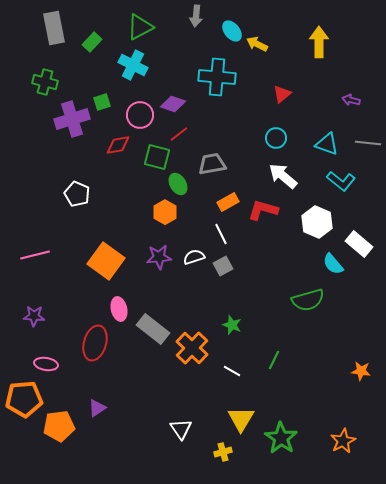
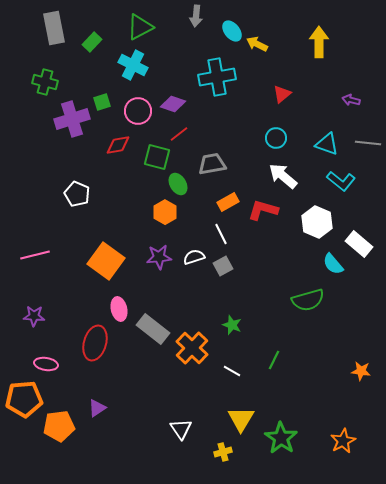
cyan cross at (217, 77): rotated 15 degrees counterclockwise
pink circle at (140, 115): moved 2 px left, 4 px up
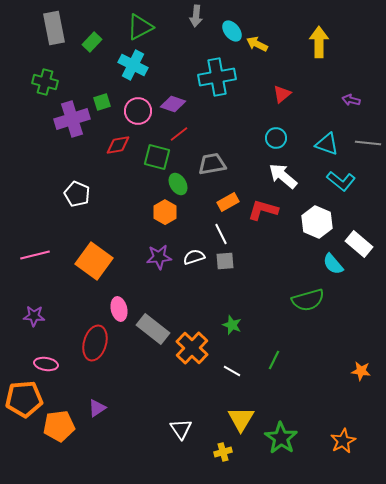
orange square at (106, 261): moved 12 px left
gray square at (223, 266): moved 2 px right, 5 px up; rotated 24 degrees clockwise
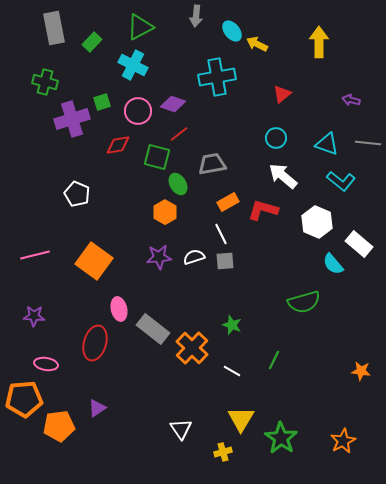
green semicircle at (308, 300): moved 4 px left, 2 px down
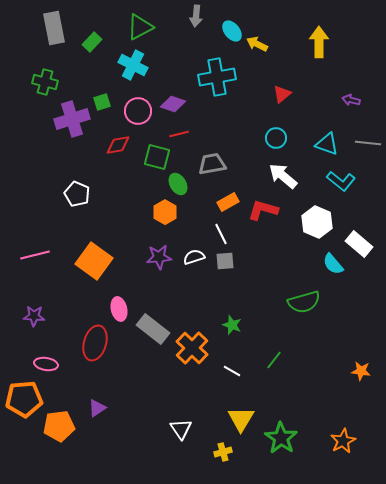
red line at (179, 134): rotated 24 degrees clockwise
green line at (274, 360): rotated 12 degrees clockwise
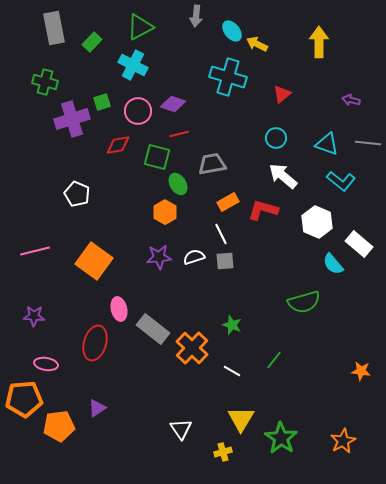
cyan cross at (217, 77): moved 11 px right; rotated 27 degrees clockwise
pink line at (35, 255): moved 4 px up
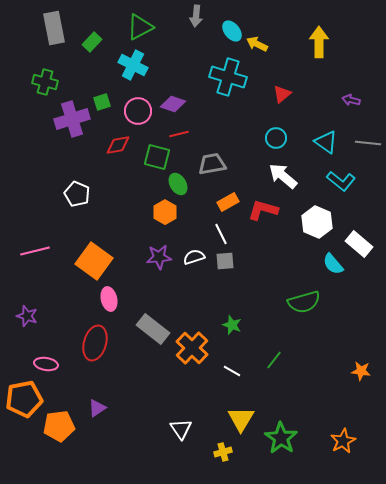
cyan triangle at (327, 144): moved 1 px left, 2 px up; rotated 15 degrees clockwise
pink ellipse at (119, 309): moved 10 px left, 10 px up
purple star at (34, 316): moved 7 px left; rotated 15 degrees clockwise
orange pentagon at (24, 399): rotated 6 degrees counterclockwise
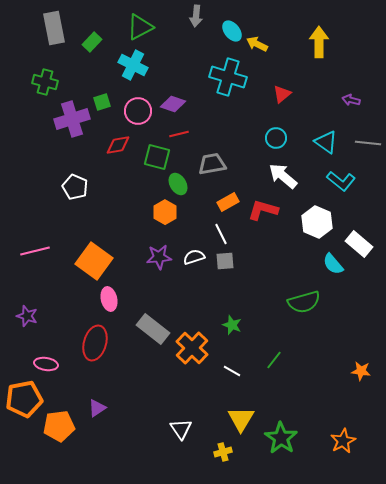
white pentagon at (77, 194): moved 2 px left, 7 px up
